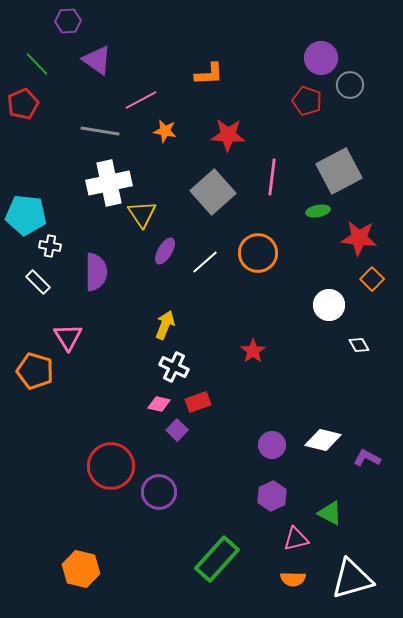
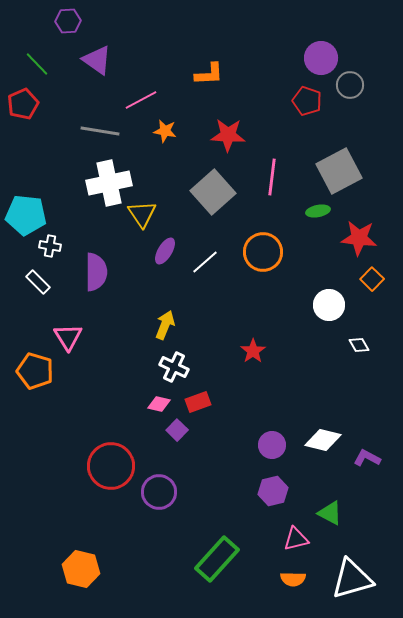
orange circle at (258, 253): moved 5 px right, 1 px up
purple hexagon at (272, 496): moved 1 px right, 5 px up; rotated 12 degrees clockwise
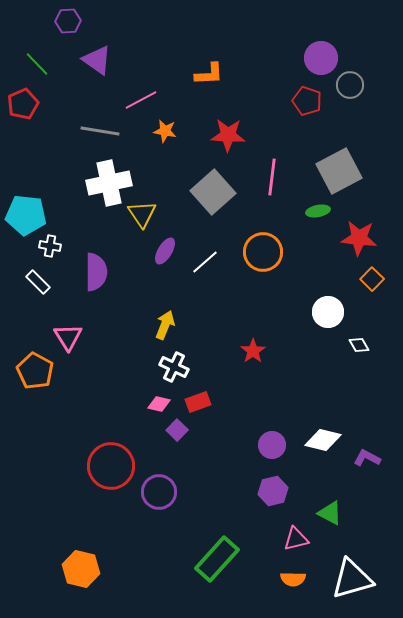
white circle at (329, 305): moved 1 px left, 7 px down
orange pentagon at (35, 371): rotated 12 degrees clockwise
